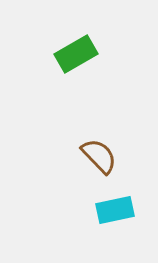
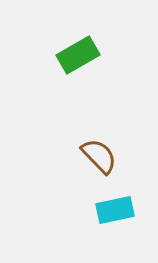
green rectangle: moved 2 px right, 1 px down
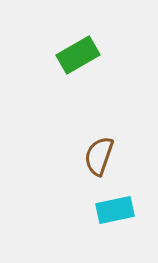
brown semicircle: rotated 117 degrees counterclockwise
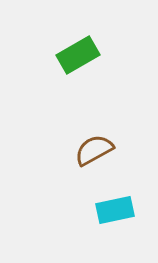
brown semicircle: moved 5 px left, 6 px up; rotated 42 degrees clockwise
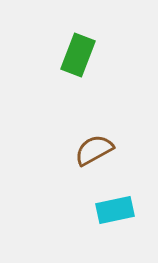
green rectangle: rotated 39 degrees counterclockwise
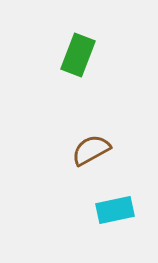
brown semicircle: moved 3 px left
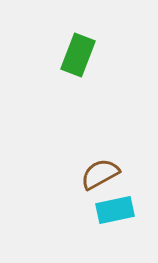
brown semicircle: moved 9 px right, 24 px down
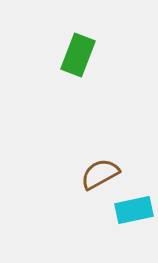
cyan rectangle: moved 19 px right
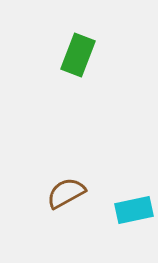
brown semicircle: moved 34 px left, 19 px down
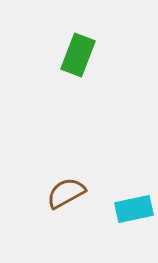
cyan rectangle: moved 1 px up
